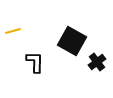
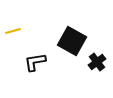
black L-shape: rotated 100 degrees counterclockwise
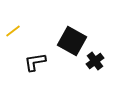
yellow line: rotated 21 degrees counterclockwise
black cross: moved 2 px left, 1 px up
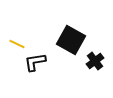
yellow line: moved 4 px right, 13 px down; rotated 63 degrees clockwise
black square: moved 1 px left, 1 px up
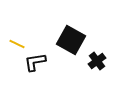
black cross: moved 2 px right
